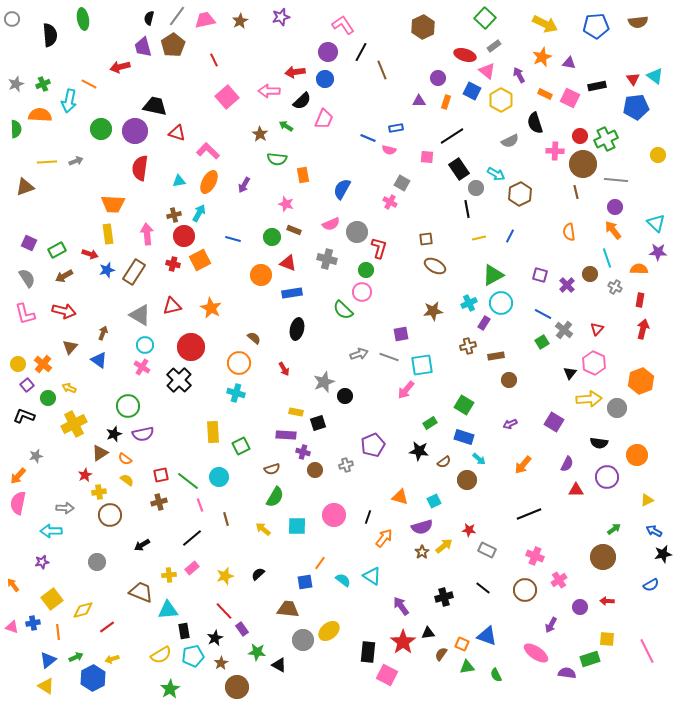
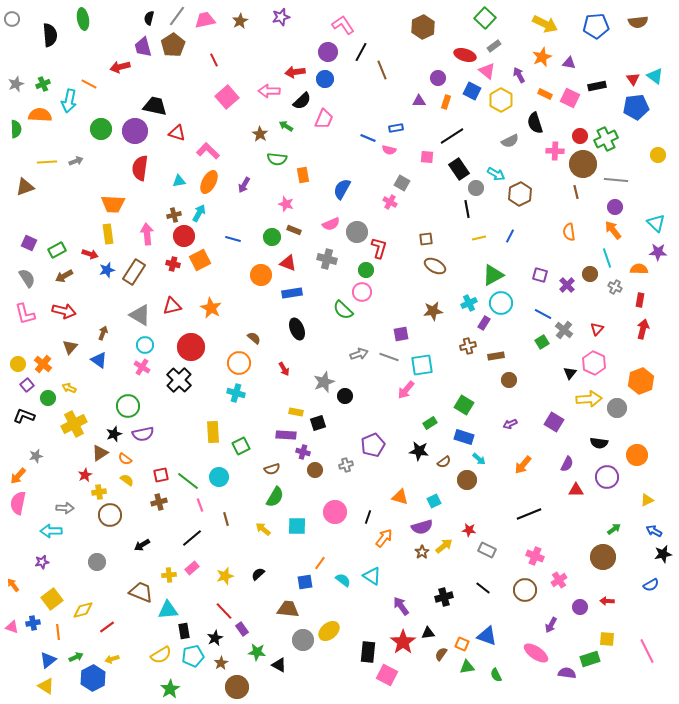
black ellipse at (297, 329): rotated 35 degrees counterclockwise
pink circle at (334, 515): moved 1 px right, 3 px up
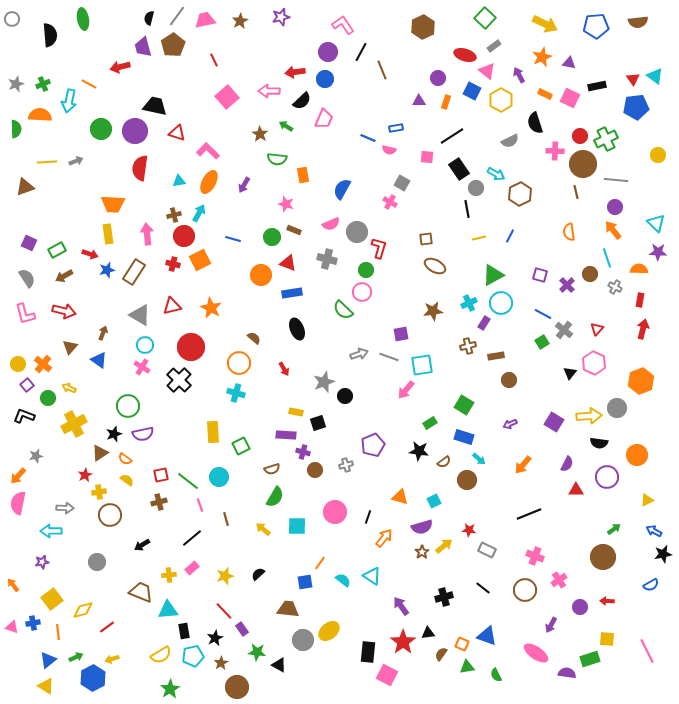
yellow arrow at (589, 399): moved 17 px down
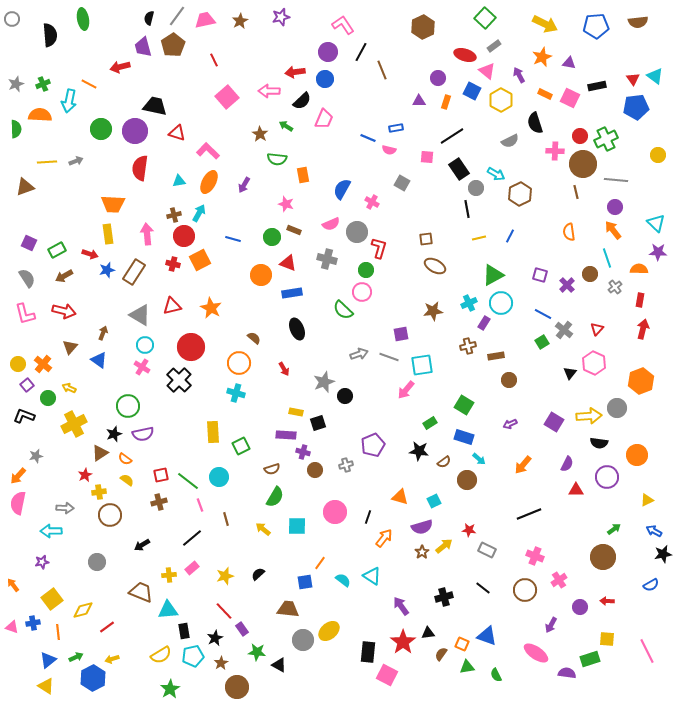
pink cross at (390, 202): moved 18 px left
gray cross at (615, 287): rotated 24 degrees clockwise
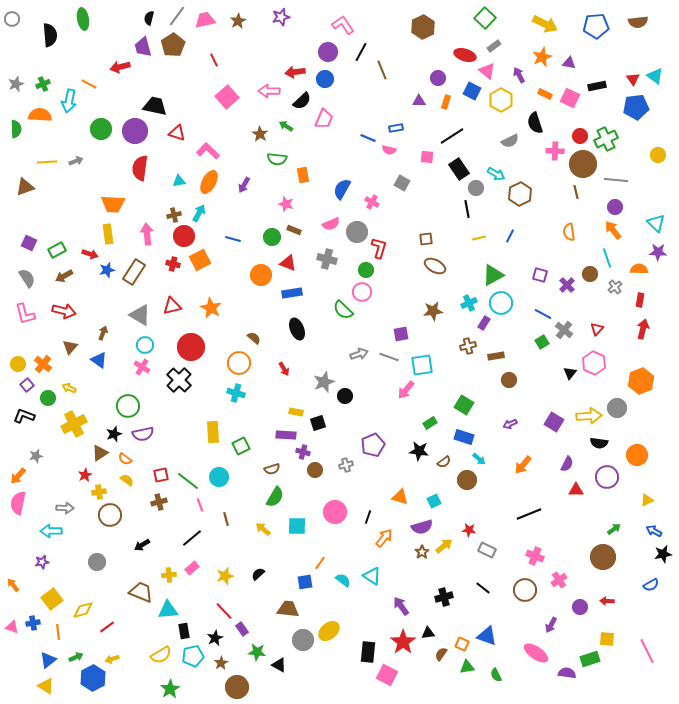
brown star at (240, 21): moved 2 px left
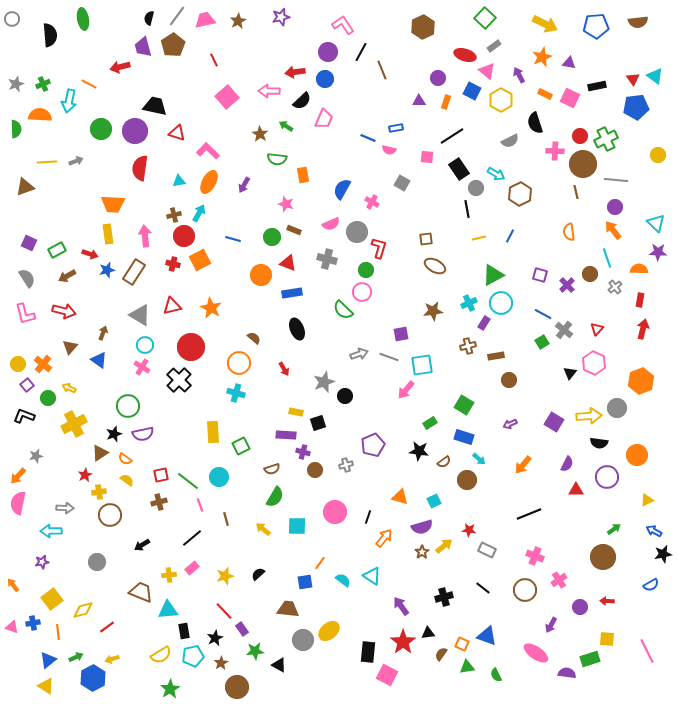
pink arrow at (147, 234): moved 2 px left, 2 px down
brown arrow at (64, 276): moved 3 px right
green star at (257, 652): moved 2 px left, 1 px up; rotated 12 degrees counterclockwise
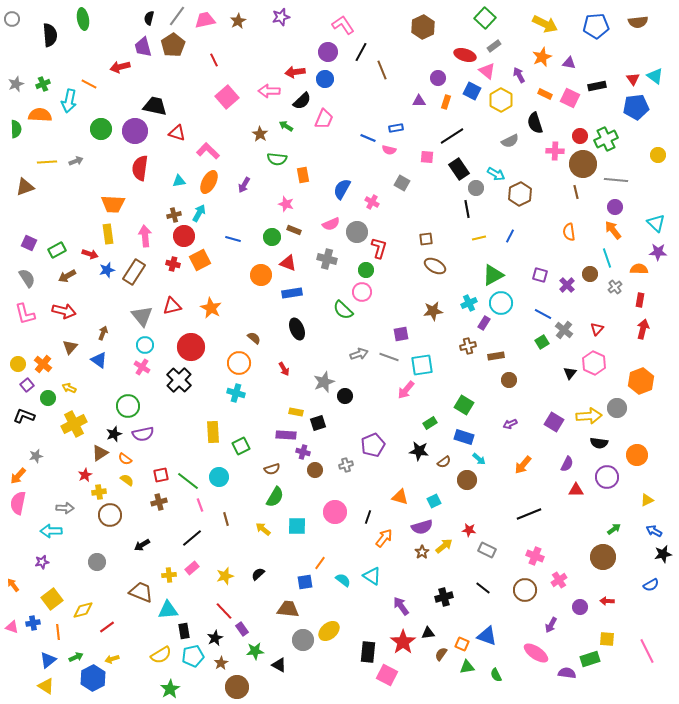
gray triangle at (140, 315): moved 2 px right, 1 px down; rotated 20 degrees clockwise
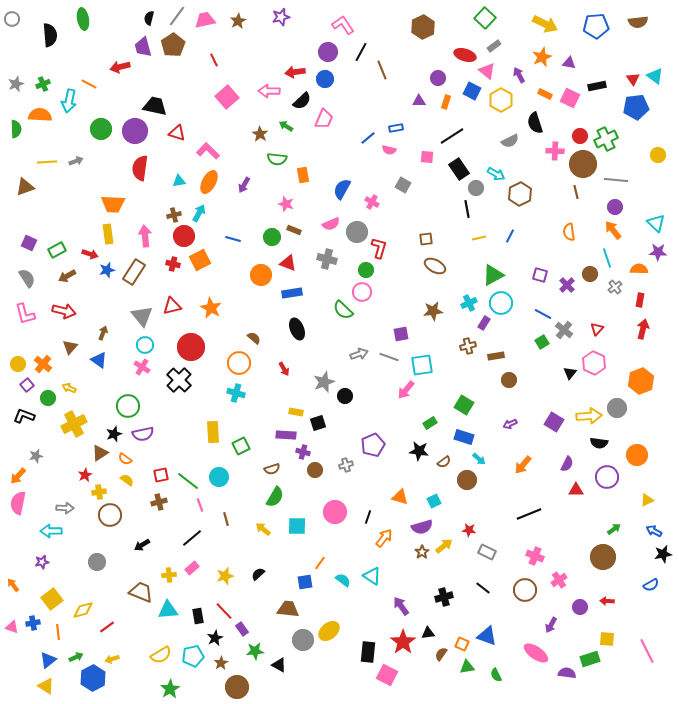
blue line at (368, 138): rotated 63 degrees counterclockwise
gray square at (402, 183): moved 1 px right, 2 px down
gray rectangle at (487, 550): moved 2 px down
black rectangle at (184, 631): moved 14 px right, 15 px up
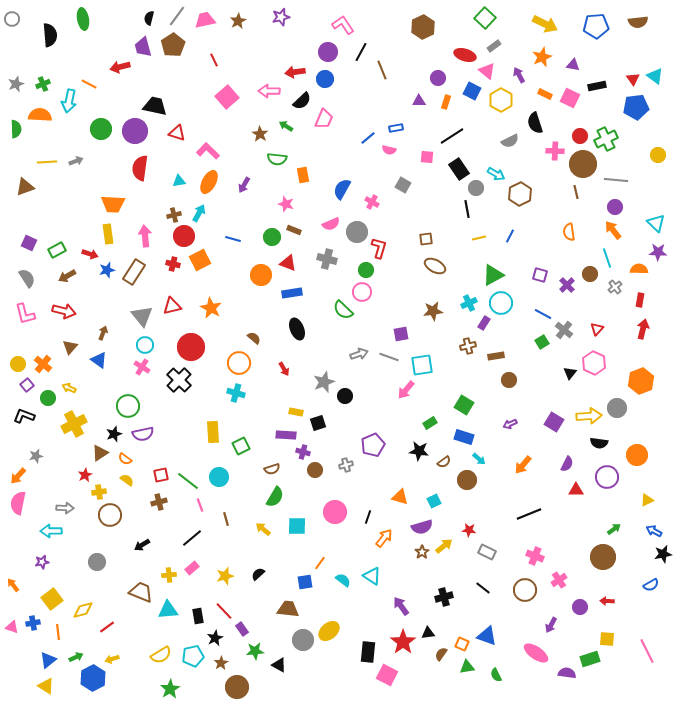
purple triangle at (569, 63): moved 4 px right, 2 px down
